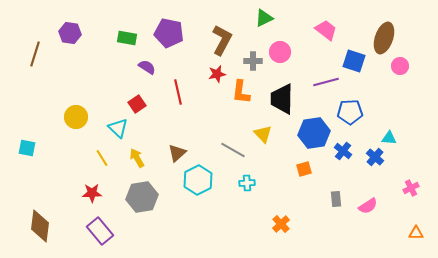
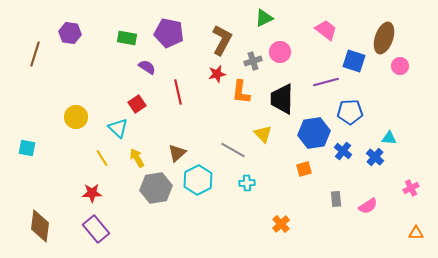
gray cross at (253, 61): rotated 18 degrees counterclockwise
gray hexagon at (142, 197): moved 14 px right, 9 px up
purple rectangle at (100, 231): moved 4 px left, 2 px up
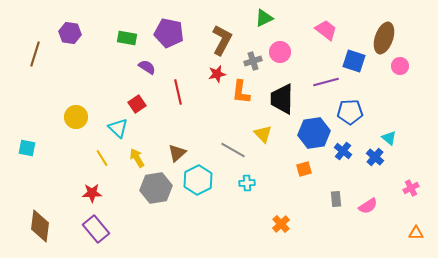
cyan triangle at (389, 138): rotated 35 degrees clockwise
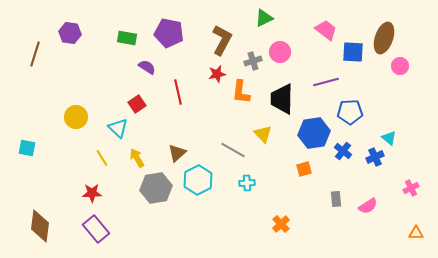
blue square at (354, 61): moved 1 px left, 9 px up; rotated 15 degrees counterclockwise
blue cross at (375, 157): rotated 24 degrees clockwise
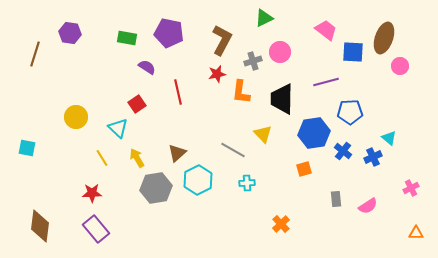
blue cross at (375, 157): moved 2 px left
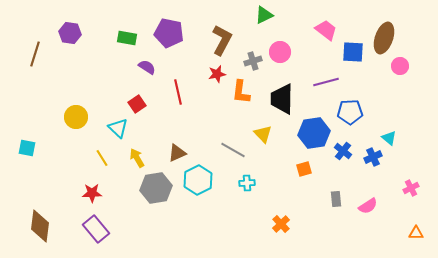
green triangle at (264, 18): moved 3 px up
brown triangle at (177, 153): rotated 18 degrees clockwise
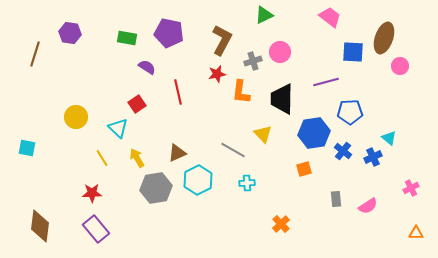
pink trapezoid at (326, 30): moved 4 px right, 13 px up
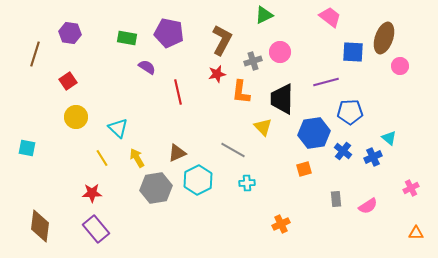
red square at (137, 104): moved 69 px left, 23 px up
yellow triangle at (263, 134): moved 7 px up
orange cross at (281, 224): rotated 18 degrees clockwise
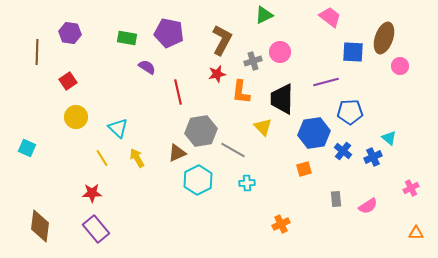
brown line at (35, 54): moved 2 px right, 2 px up; rotated 15 degrees counterclockwise
cyan square at (27, 148): rotated 12 degrees clockwise
gray hexagon at (156, 188): moved 45 px right, 57 px up
